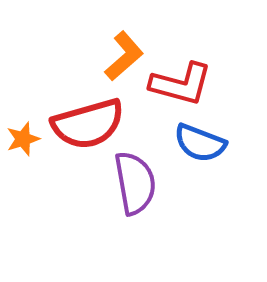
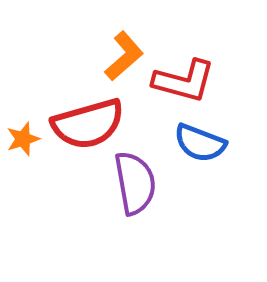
red L-shape: moved 3 px right, 3 px up
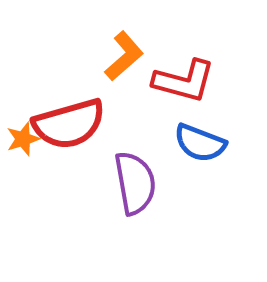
red semicircle: moved 19 px left
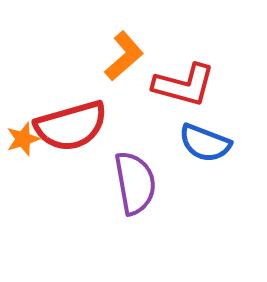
red L-shape: moved 4 px down
red semicircle: moved 2 px right, 2 px down
blue semicircle: moved 5 px right
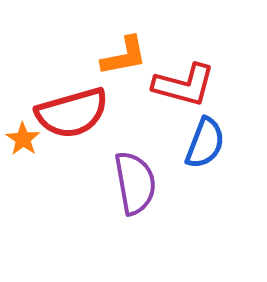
orange L-shape: rotated 30 degrees clockwise
red semicircle: moved 1 px right, 13 px up
orange star: rotated 20 degrees counterclockwise
blue semicircle: rotated 90 degrees counterclockwise
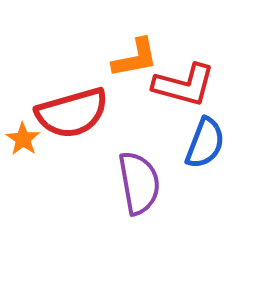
orange L-shape: moved 11 px right, 2 px down
purple semicircle: moved 4 px right
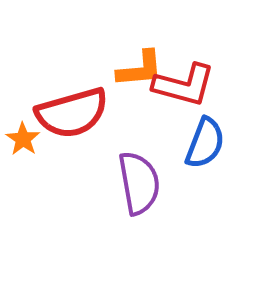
orange L-shape: moved 5 px right, 11 px down; rotated 6 degrees clockwise
